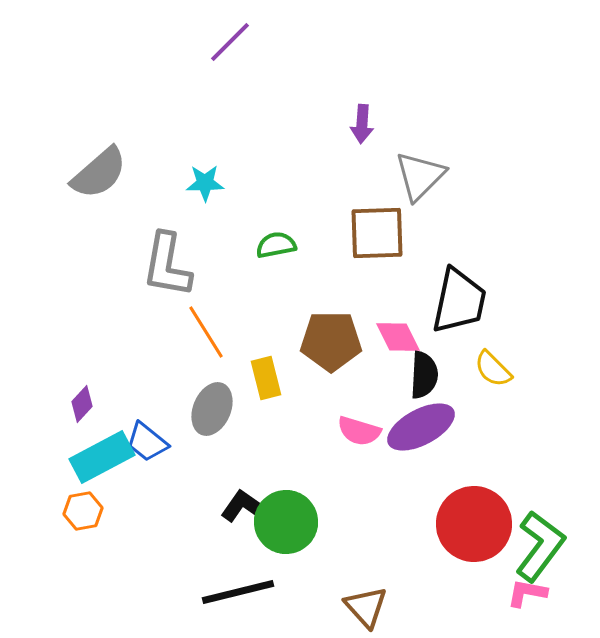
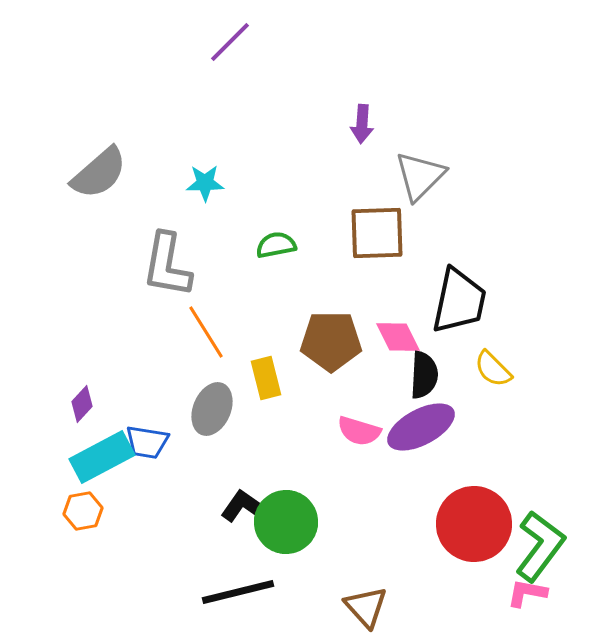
blue trapezoid: rotated 30 degrees counterclockwise
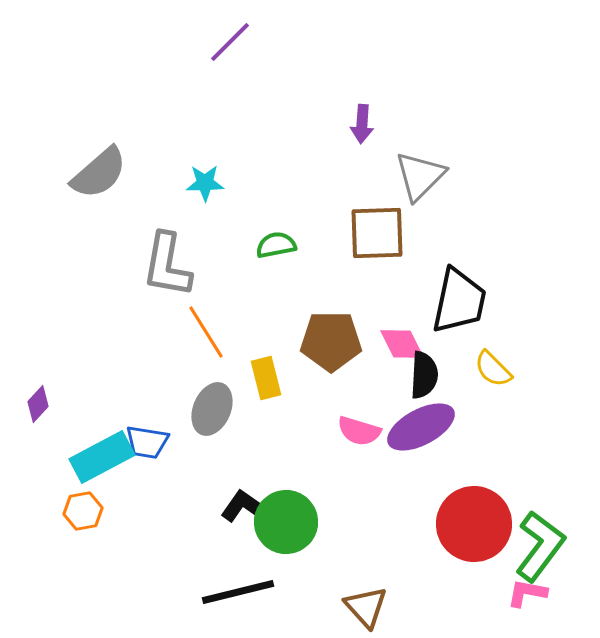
pink diamond: moved 4 px right, 7 px down
purple diamond: moved 44 px left
